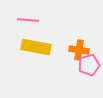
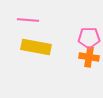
orange cross: moved 10 px right, 7 px down
pink pentagon: moved 27 px up; rotated 15 degrees clockwise
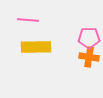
yellow rectangle: rotated 12 degrees counterclockwise
